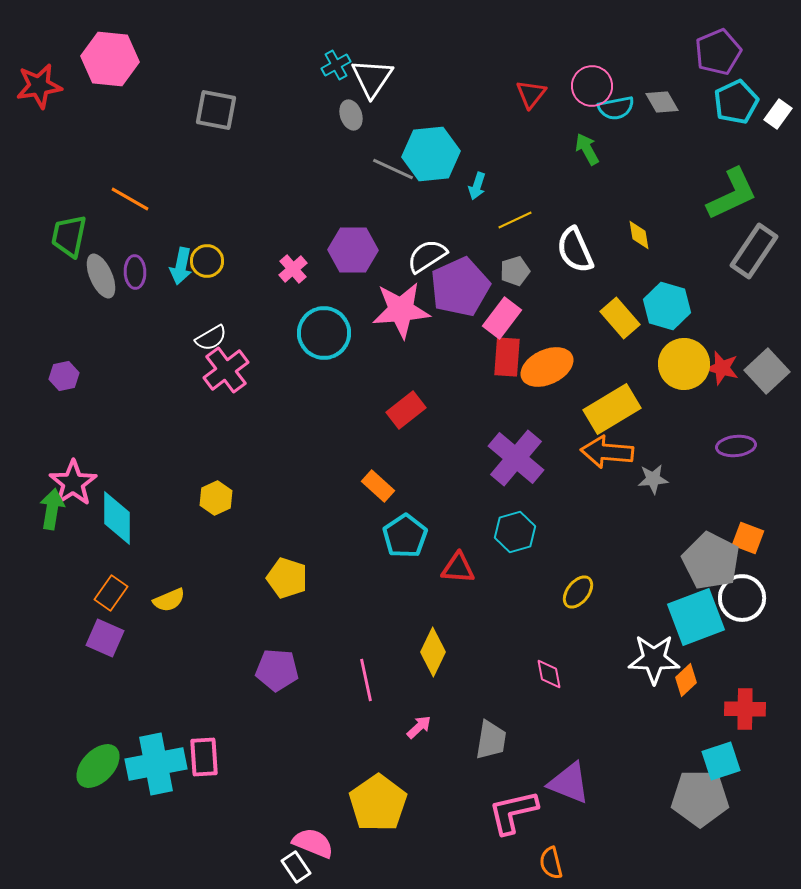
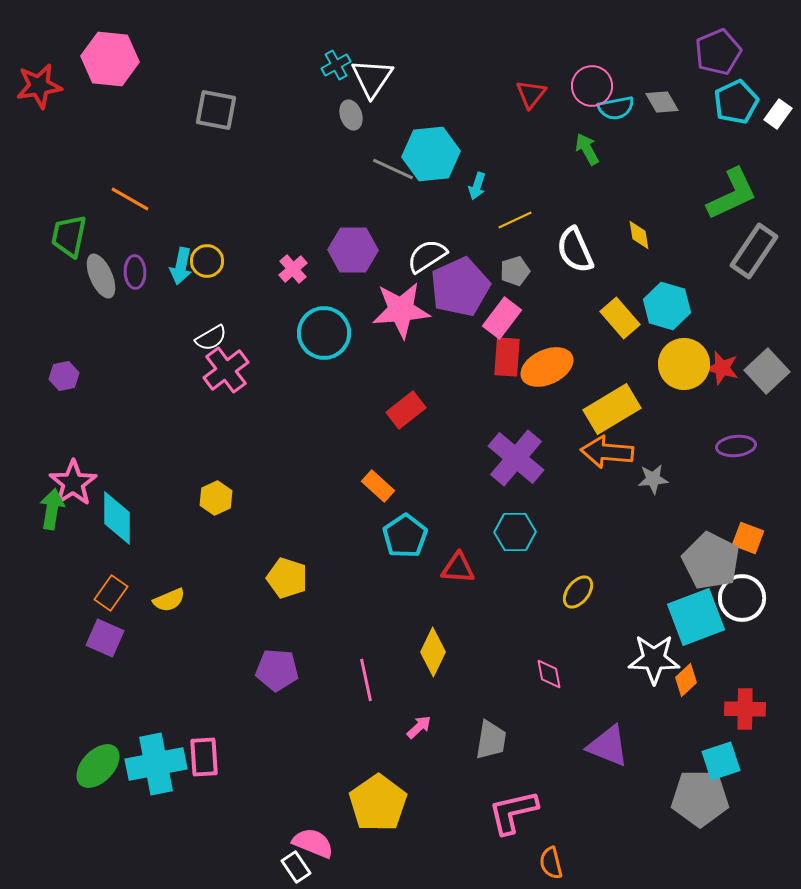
cyan hexagon at (515, 532): rotated 15 degrees clockwise
purple triangle at (569, 783): moved 39 px right, 37 px up
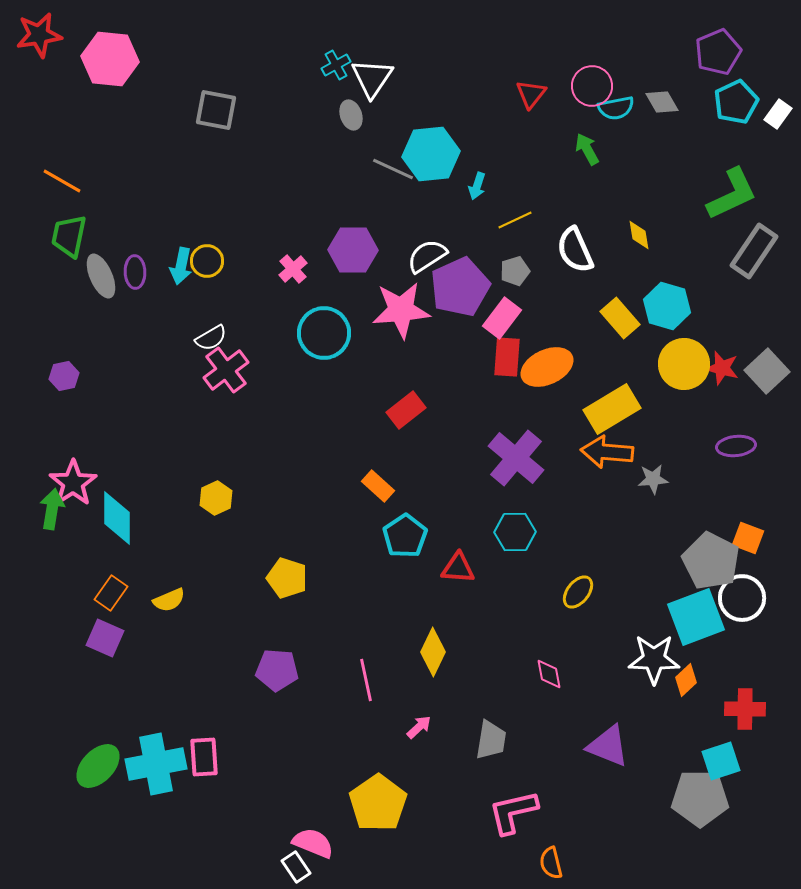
red star at (39, 86): moved 51 px up
orange line at (130, 199): moved 68 px left, 18 px up
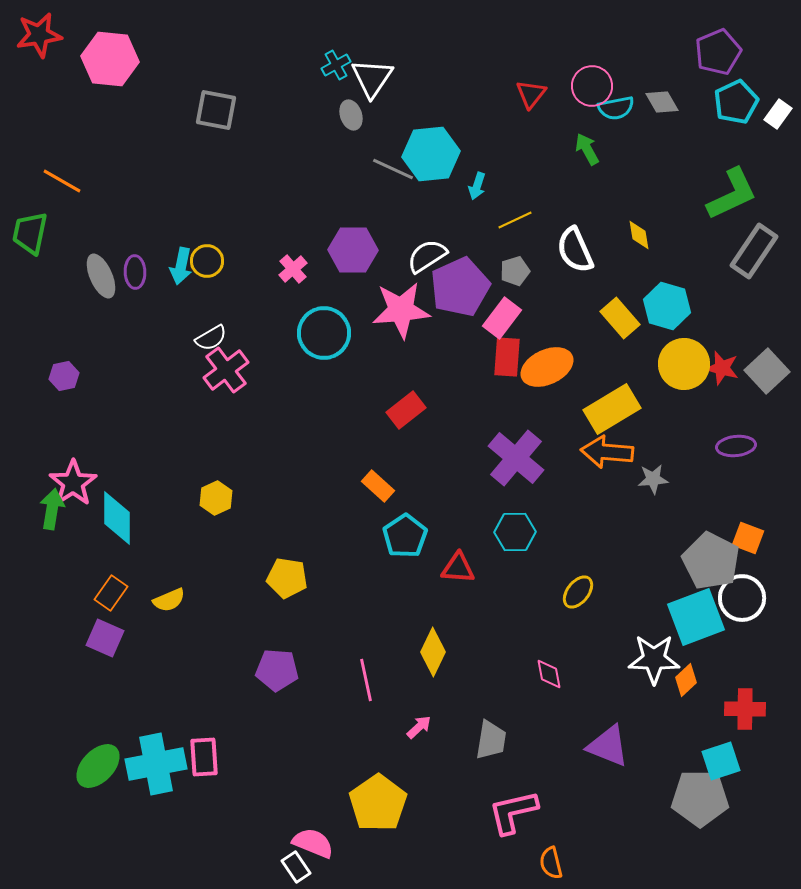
green trapezoid at (69, 236): moved 39 px left, 3 px up
yellow pentagon at (287, 578): rotated 9 degrees counterclockwise
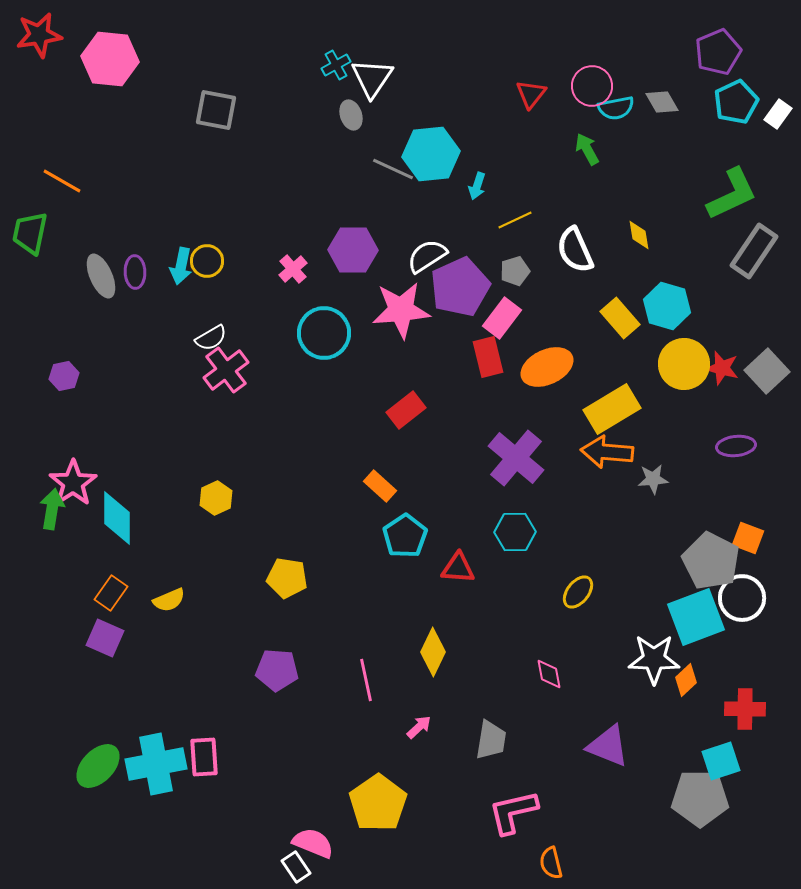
red rectangle at (507, 357): moved 19 px left; rotated 18 degrees counterclockwise
orange rectangle at (378, 486): moved 2 px right
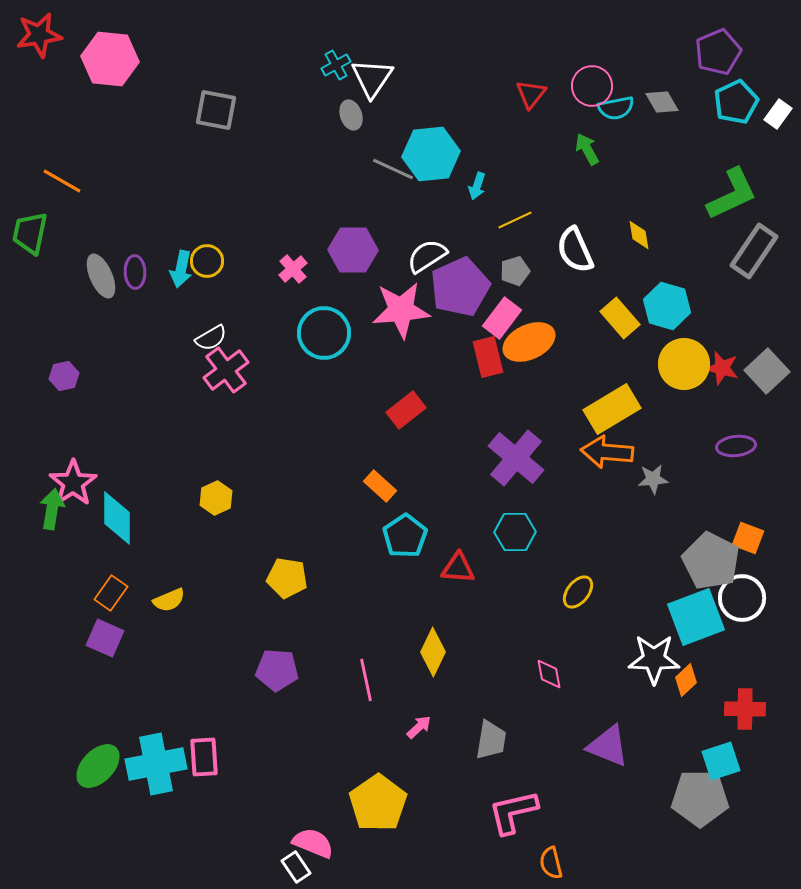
cyan arrow at (181, 266): moved 3 px down
orange ellipse at (547, 367): moved 18 px left, 25 px up
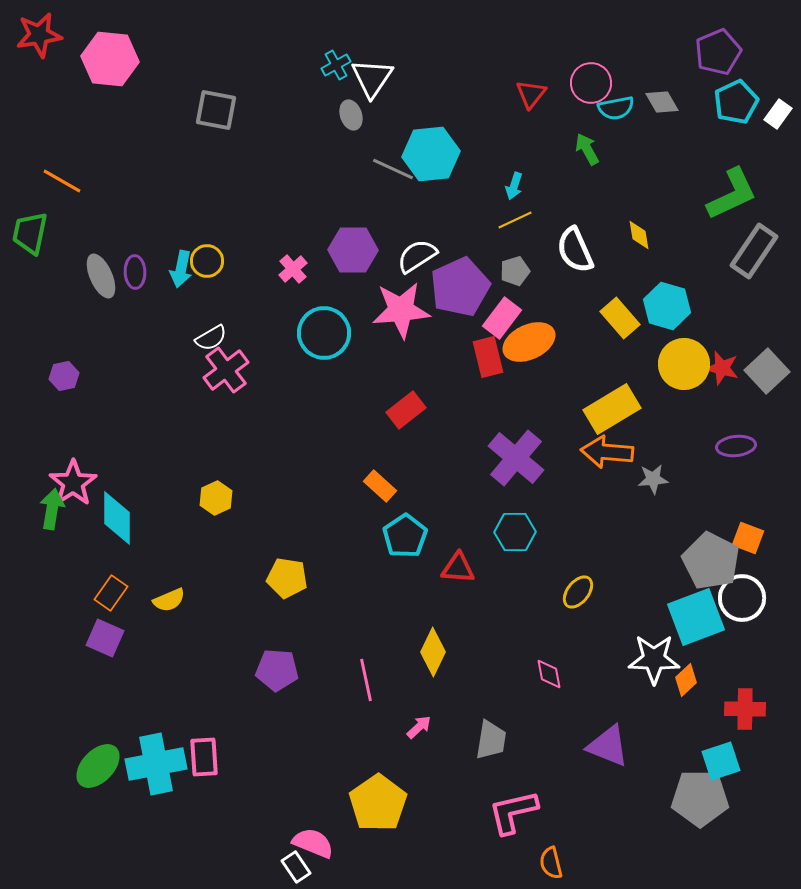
pink circle at (592, 86): moved 1 px left, 3 px up
cyan arrow at (477, 186): moved 37 px right
white semicircle at (427, 256): moved 10 px left
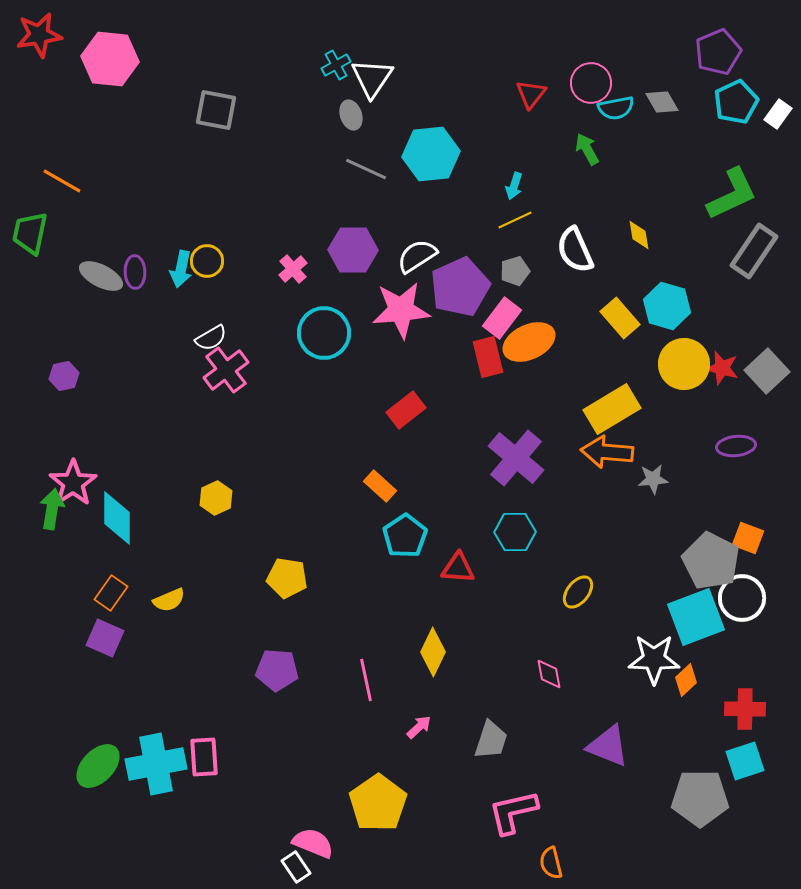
gray line at (393, 169): moved 27 px left
gray ellipse at (101, 276): rotated 39 degrees counterclockwise
gray trapezoid at (491, 740): rotated 9 degrees clockwise
cyan square at (721, 761): moved 24 px right
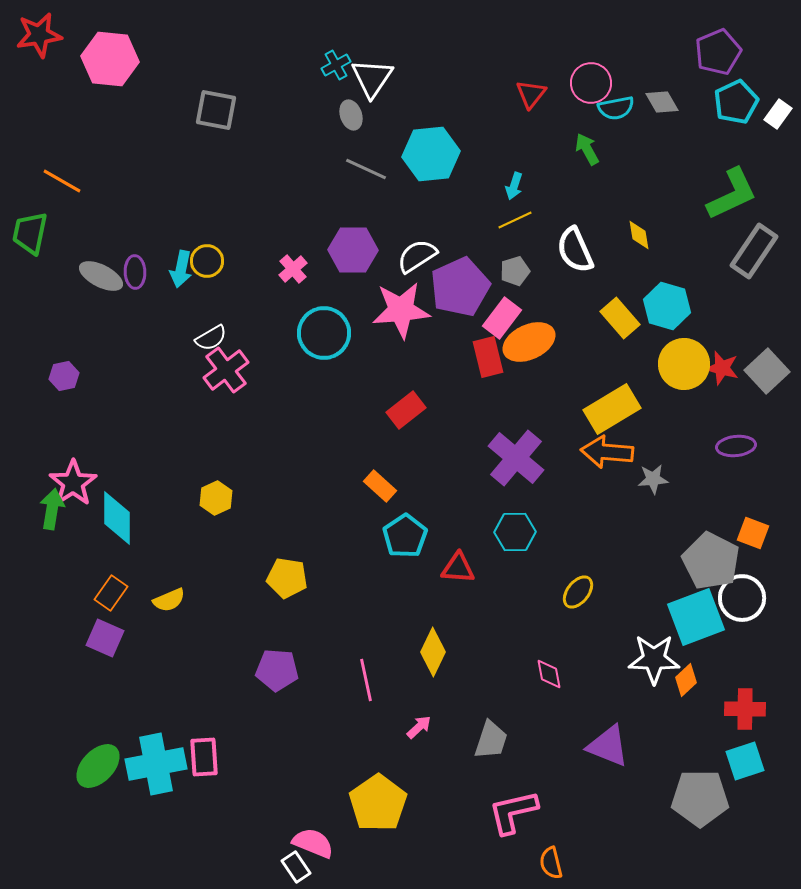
orange square at (748, 538): moved 5 px right, 5 px up
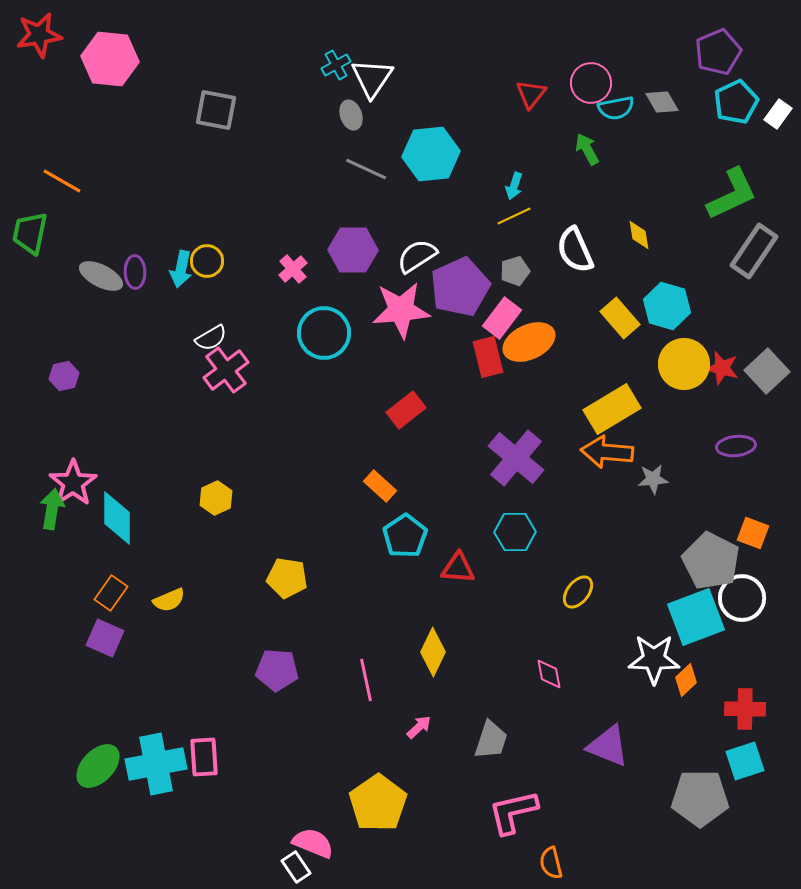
yellow line at (515, 220): moved 1 px left, 4 px up
